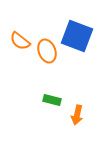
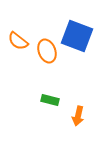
orange semicircle: moved 2 px left
green rectangle: moved 2 px left
orange arrow: moved 1 px right, 1 px down
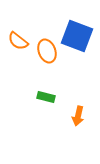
green rectangle: moved 4 px left, 3 px up
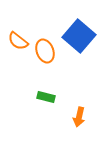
blue square: moved 2 px right; rotated 20 degrees clockwise
orange ellipse: moved 2 px left
orange arrow: moved 1 px right, 1 px down
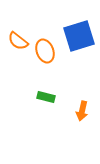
blue square: rotated 32 degrees clockwise
orange arrow: moved 3 px right, 6 px up
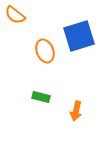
orange semicircle: moved 3 px left, 26 px up
green rectangle: moved 5 px left
orange arrow: moved 6 px left
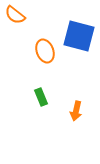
blue square: rotated 32 degrees clockwise
green rectangle: rotated 54 degrees clockwise
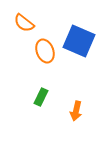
orange semicircle: moved 9 px right, 8 px down
blue square: moved 5 px down; rotated 8 degrees clockwise
green rectangle: rotated 48 degrees clockwise
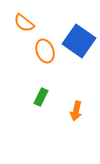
blue square: rotated 12 degrees clockwise
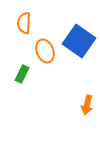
orange semicircle: rotated 55 degrees clockwise
green rectangle: moved 19 px left, 23 px up
orange arrow: moved 11 px right, 6 px up
